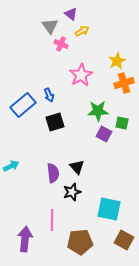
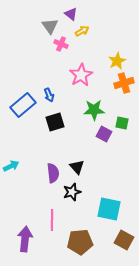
green star: moved 4 px left, 1 px up
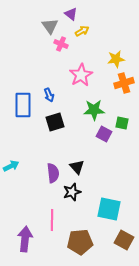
yellow star: moved 1 px left, 2 px up; rotated 18 degrees clockwise
blue rectangle: rotated 50 degrees counterclockwise
